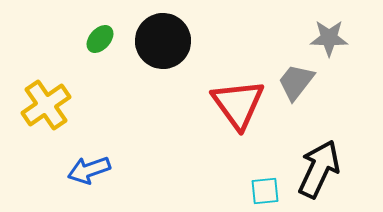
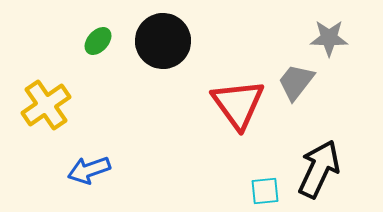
green ellipse: moved 2 px left, 2 px down
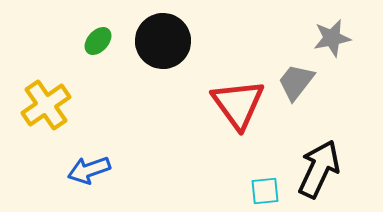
gray star: moved 3 px right; rotated 12 degrees counterclockwise
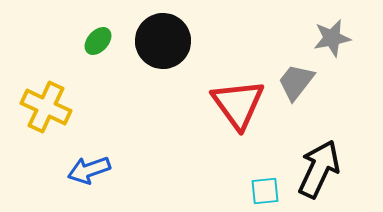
yellow cross: moved 2 px down; rotated 30 degrees counterclockwise
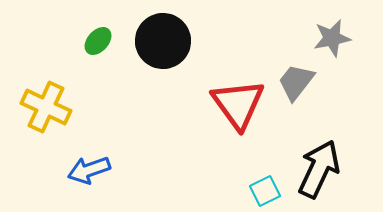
cyan square: rotated 20 degrees counterclockwise
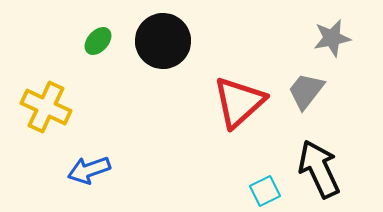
gray trapezoid: moved 10 px right, 9 px down
red triangle: moved 1 px right, 2 px up; rotated 24 degrees clockwise
black arrow: rotated 50 degrees counterclockwise
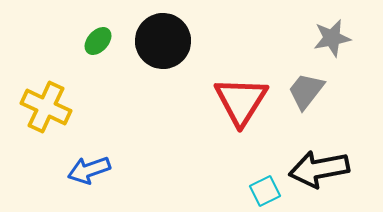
red triangle: moved 2 px right, 1 px up; rotated 16 degrees counterclockwise
black arrow: rotated 76 degrees counterclockwise
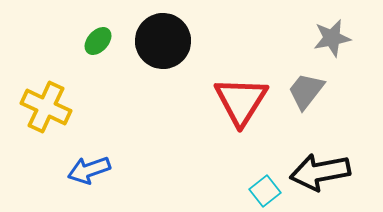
black arrow: moved 1 px right, 3 px down
cyan square: rotated 12 degrees counterclockwise
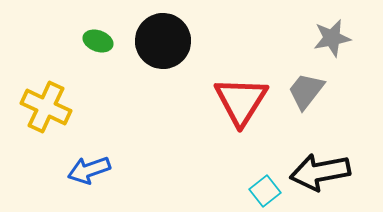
green ellipse: rotated 68 degrees clockwise
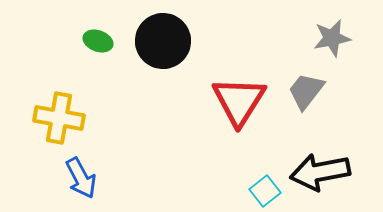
red triangle: moved 2 px left
yellow cross: moved 13 px right, 11 px down; rotated 15 degrees counterclockwise
blue arrow: moved 8 px left, 8 px down; rotated 99 degrees counterclockwise
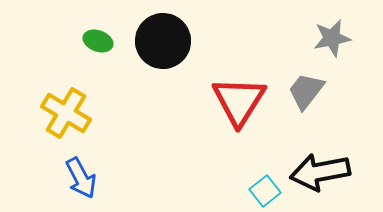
yellow cross: moved 7 px right, 5 px up; rotated 21 degrees clockwise
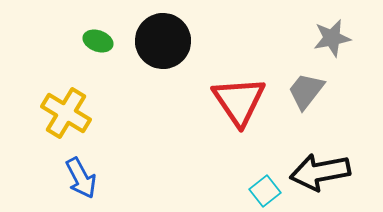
red triangle: rotated 6 degrees counterclockwise
